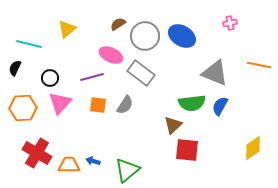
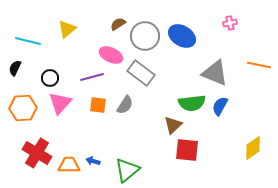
cyan line: moved 1 px left, 3 px up
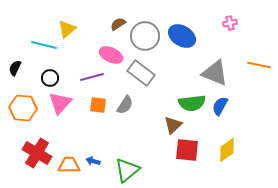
cyan line: moved 16 px right, 4 px down
orange hexagon: rotated 8 degrees clockwise
yellow diamond: moved 26 px left, 2 px down
